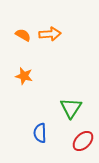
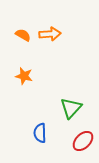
green triangle: rotated 10 degrees clockwise
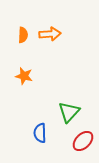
orange semicircle: rotated 63 degrees clockwise
green triangle: moved 2 px left, 4 px down
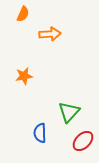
orange semicircle: moved 21 px up; rotated 21 degrees clockwise
orange star: rotated 24 degrees counterclockwise
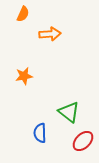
green triangle: rotated 35 degrees counterclockwise
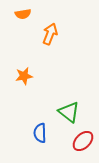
orange semicircle: rotated 56 degrees clockwise
orange arrow: rotated 65 degrees counterclockwise
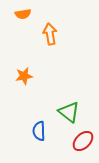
orange arrow: rotated 30 degrees counterclockwise
blue semicircle: moved 1 px left, 2 px up
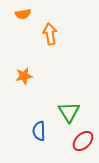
green triangle: rotated 20 degrees clockwise
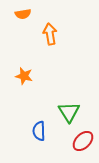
orange star: rotated 24 degrees clockwise
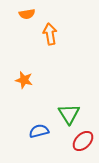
orange semicircle: moved 4 px right
orange star: moved 4 px down
green triangle: moved 2 px down
blue semicircle: rotated 78 degrees clockwise
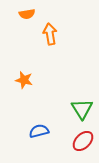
green triangle: moved 13 px right, 5 px up
